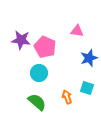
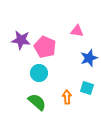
orange arrow: rotated 16 degrees clockwise
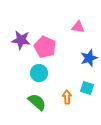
pink triangle: moved 1 px right, 4 px up
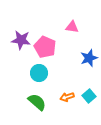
pink triangle: moved 6 px left
cyan square: moved 2 px right, 8 px down; rotated 32 degrees clockwise
orange arrow: rotated 104 degrees counterclockwise
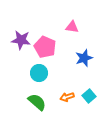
blue star: moved 5 px left
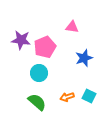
pink pentagon: rotated 25 degrees clockwise
cyan square: rotated 24 degrees counterclockwise
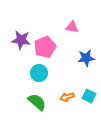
blue star: moved 2 px right; rotated 12 degrees clockwise
